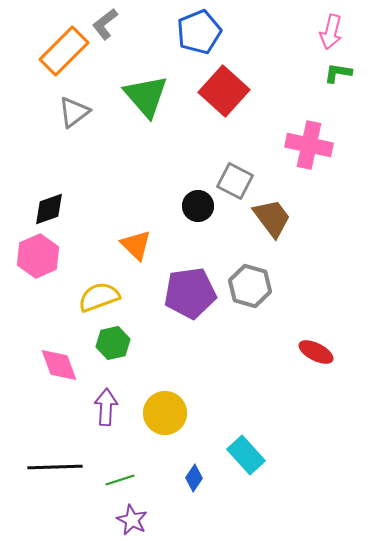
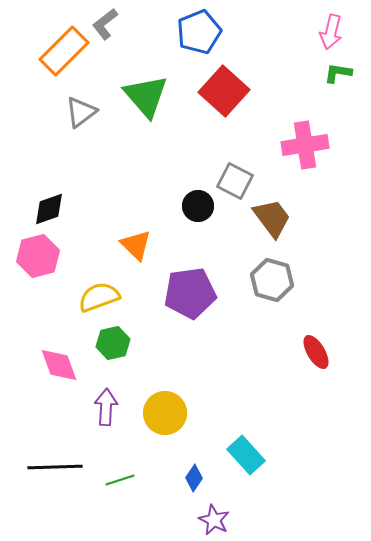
gray triangle: moved 7 px right
pink cross: moved 4 px left; rotated 21 degrees counterclockwise
pink hexagon: rotated 9 degrees clockwise
gray hexagon: moved 22 px right, 6 px up
red ellipse: rotated 32 degrees clockwise
purple star: moved 82 px right
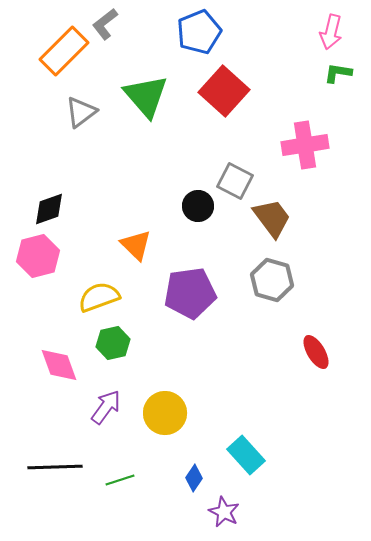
purple arrow: rotated 33 degrees clockwise
purple star: moved 10 px right, 8 px up
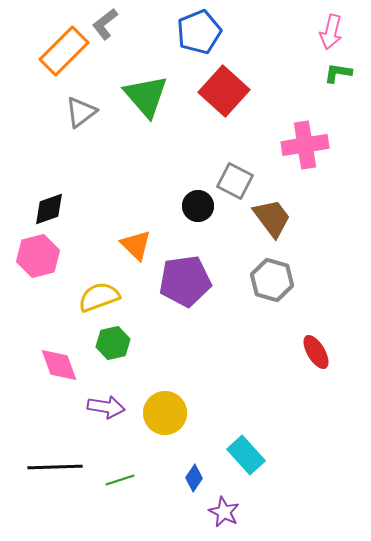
purple pentagon: moved 5 px left, 12 px up
purple arrow: rotated 63 degrees clockwise
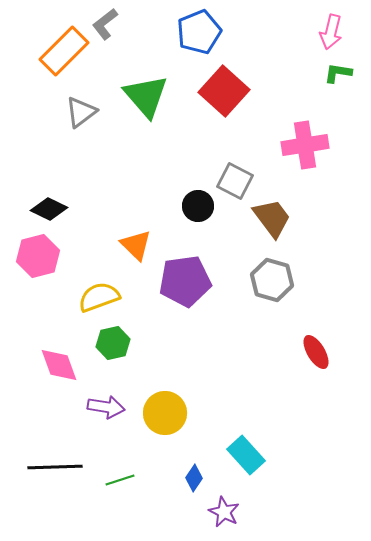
black diamond: rotated 45 degrees clockwise
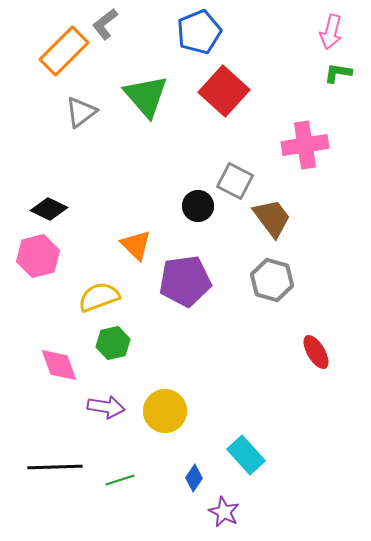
yellow circle: moved 2 px up
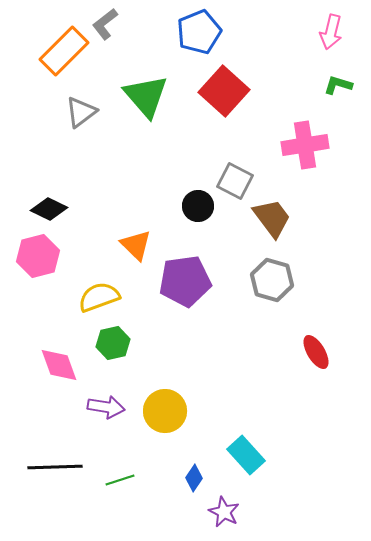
green L-shape: moved 12 px down; rotated 8 degrees clockwise
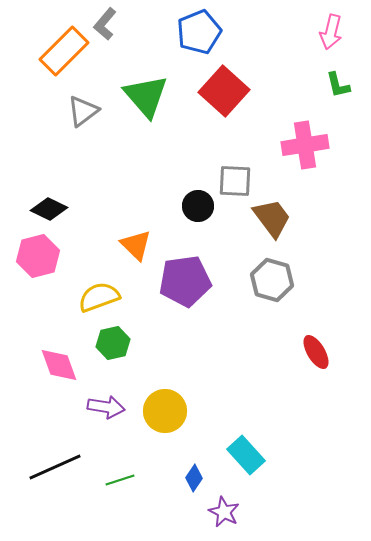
gray L-shape: rotated 12 degrees counterclockwise
green L-shape: rotated 120 degrees counterclockwise
gray triangle: moved 2 px right, 1 px up
gray square: rotated 24 degrees counterclockwise
black line: rotated 22 degrees counterclockwise
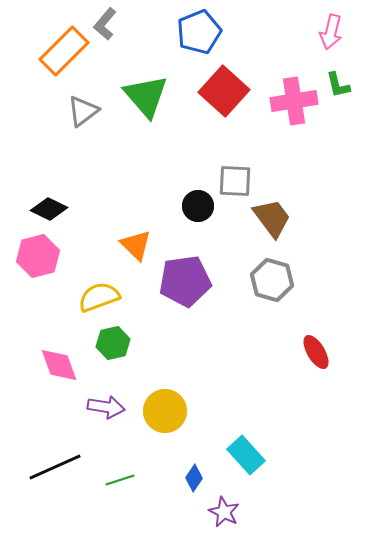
pink cross: moved 11 px left, 44 px up
